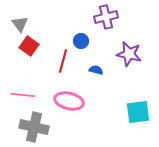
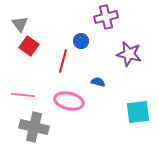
blue semicircle: moved 2 px right, 12 px down
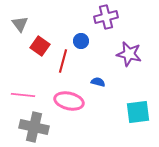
red square: moved 11 px right
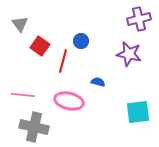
purple cross: moved 33 px right, 2 px down
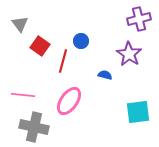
purple star: rotated 20 degrees clockwise
blue semicircle: moved 7 px right, 7 px up
pink ellipse: rotated 68 degrees counterclockwise
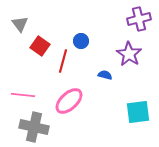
pink ellipse: rotated 12 degrees clockwise
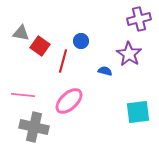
gray triangle: moved 1 px right, 9 px down; rotated 42 degrees counterclockwise
blue semicircle: moved 4 px up
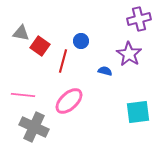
gray cross: rotated 12 degrees clockwise
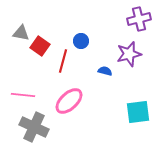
purple star: rotated 25 degrees clockwise
